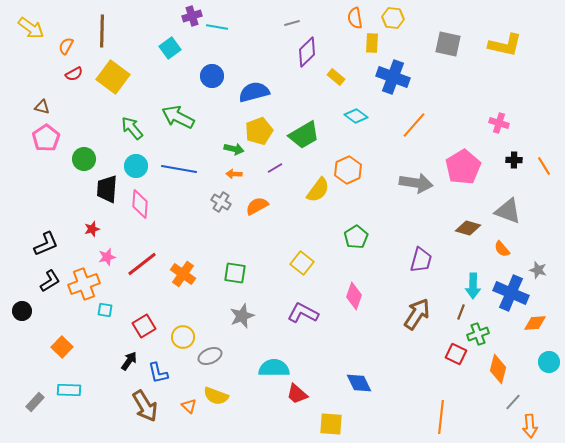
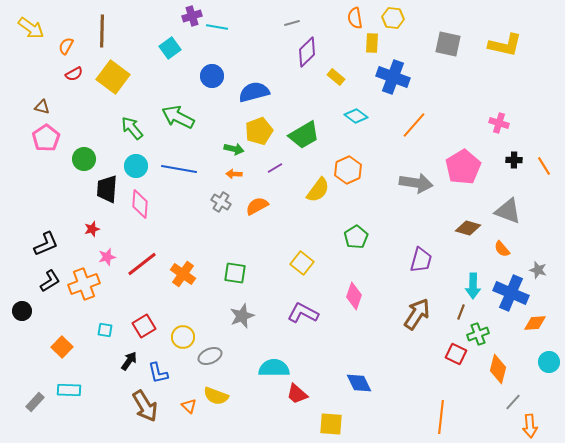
cyan square at (105, 310): moved 20 px down
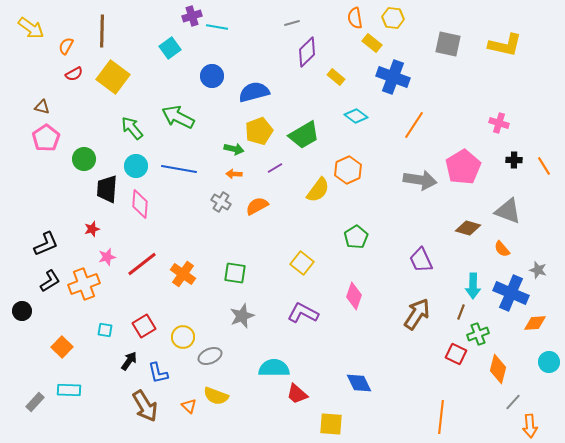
yellow rectangle at (372, 43): rotated 54 degrees counterclockwise
orange line at (414, 125): rotated 8 degrees counterclockwise
gray arrow at (416, 183): moved 4 px right, 3 px up
purple trapezoid at (421, 260): rotated 140 degrees clockwise
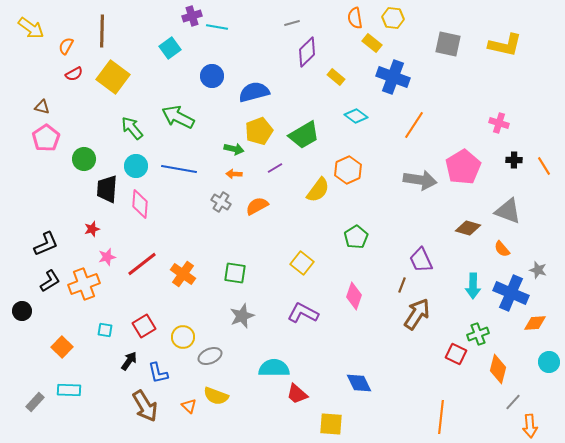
brown line at (461, 312): moved 59 px left, 27 px up
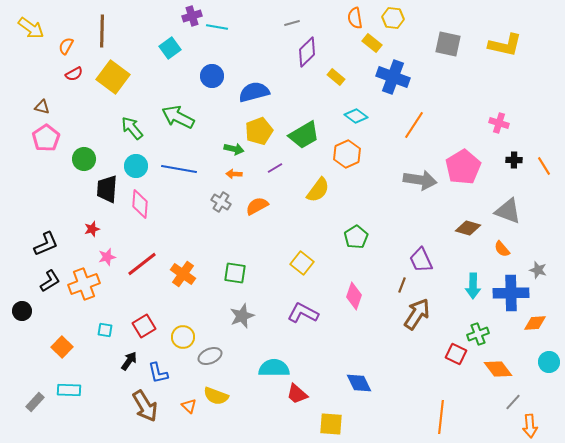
orange hexagon at (348, 170): moved 1 px left, 16 px up
blue cross at (511, 293): rotated 24 degrees counterclockwise
orange diamond at (498, 369): rotated 52 degrees counterclockwise
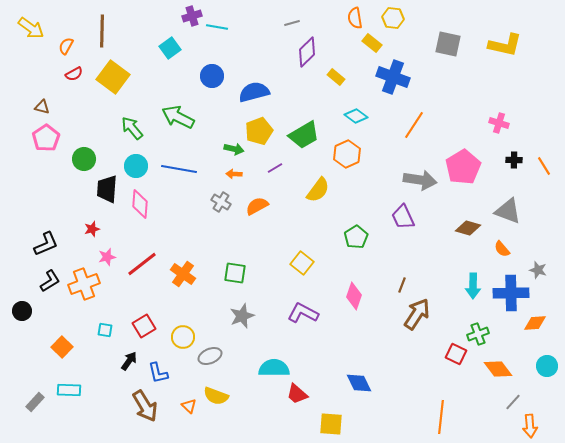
purple trapezoid at (421, 260): moved 18 px left, 43 px up
cyan circle at (549, 362): moved 2 px left, 4 px down
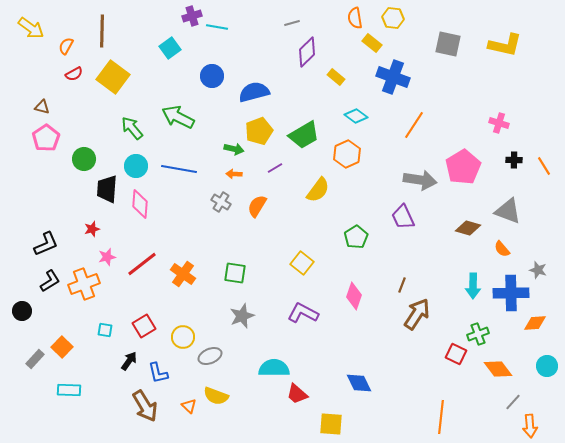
orange semicircle at (257, 206): rotated 30 degrees counterclockwise
gray rectangle at (35, 402): moved 43 px up
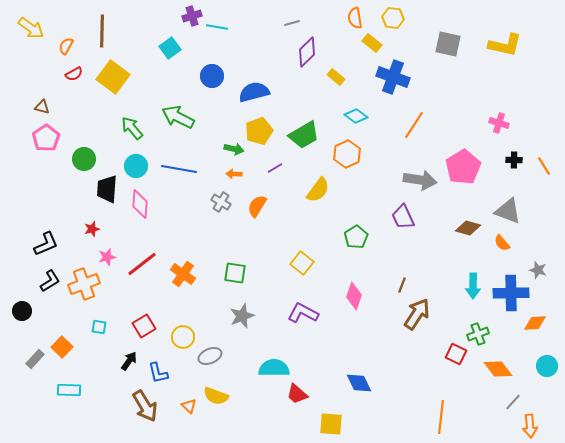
orange semicircle at (502, 249): moved 6 px up
cyan square at (105, 330): moved 6 px left, 3 px up
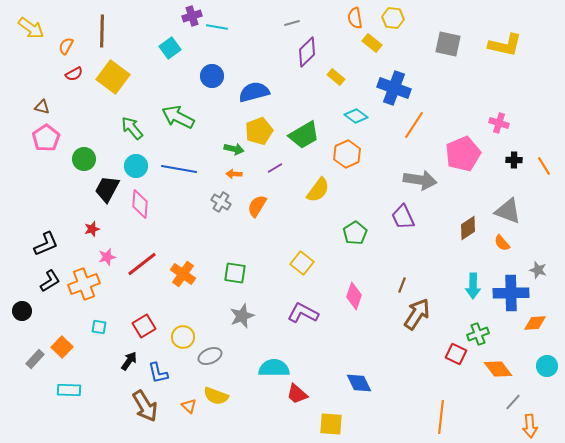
blue cross at (393, 77): moved 1 px right, 11 px down
pink pentagon at (463, 167): moved 13 px up; rotated 8 degrees clockwise
black trapezoid at (107, 189): rotated 24 degrees clockwise
brown diamond at (468, 228): rotated 50 degrees counterclockwise
green pentagon at (356, 237): moved 1 px left, 4 px up
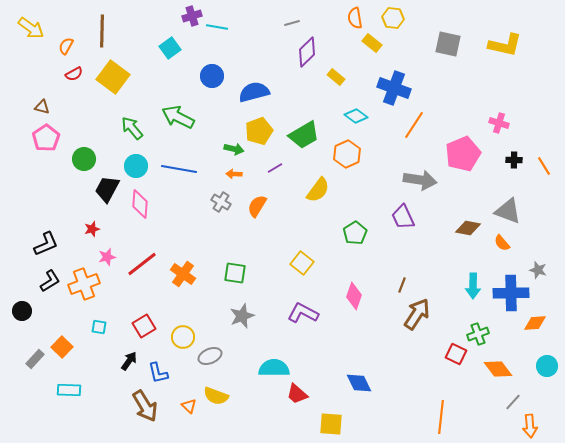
brown diamond at (468, 228): rotated 45 degrees clockwise
